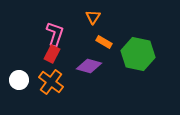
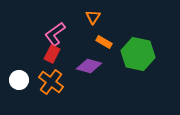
pink L-shape: rotated 145 degrees counterclockwise
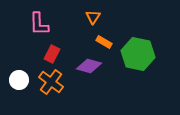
pink L-shape: moved 16 px left, 10 px up; rotated 55 degrees counterclockwise
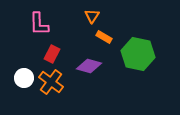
orange triangle: moved 1 px left, 1 px up
orange rectangle: moved 5 px up
white circle: moved 5 px right, 2 px up
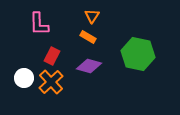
orange rectangle: moved 16 px left
red rectangle: moved 2 px down
orange cross: rotated 10 degrees clockwise
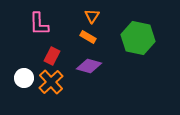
green hexagon: moved 16 px up
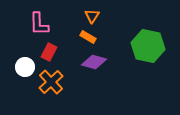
green hexagon: moved 10 px right, 8 px down
red rectangle: moved 3 px left, 4 px up
purple diamond: moved 5 px right, 4 px up
white circle: moved 1 px right, 11 px up
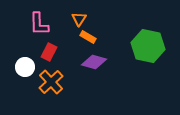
orange triangle: moved 13 px left, 3 px down
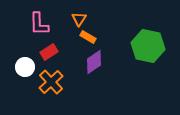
red rectangle: rotated 30 degrees clockwise
purple diamond: rotated 50 degrees counterclockwise
